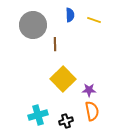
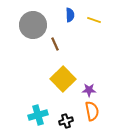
brown line: rotated 24 degrees counterclockwise
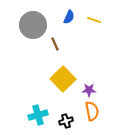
blue semicircle: moved 1 px left, 2 px down; rotated 24 degrees clockwise
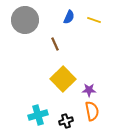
gray circle: moved 8 px left, 5 px up
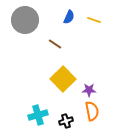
brown line: rotated 32 degrees counterclockwise
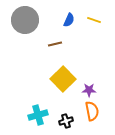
blue semicircle: moved 3 px down
brown line: rotated 48 degrees counterclockwise
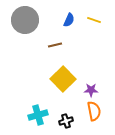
brown line: moved 1 px down
purple star: moved 2 px right
orange semicircle: moved 2 px right
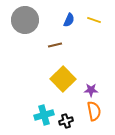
cyan cross: moved 6 px right
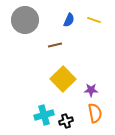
orange semicircle: moved 1 px right, 2 px down
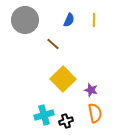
yellow line: rotated 72 degrees clockwise
brown line: moved 2 px left, 1 px up; rotated 56 degrees clockwise
purple star: rotated 16 degrees clockwise
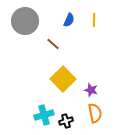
gray circle: moved 1 px down
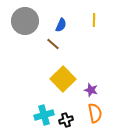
blue semicircle: moved 8 px left, 5 px down
black cross: moved 1 px up
